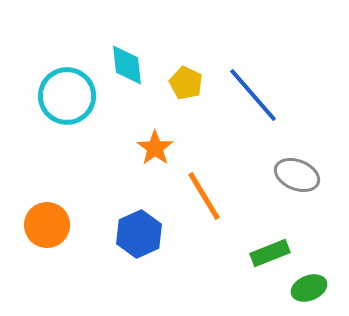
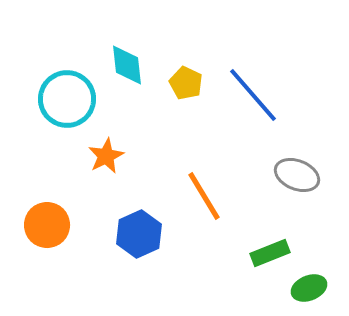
cyan circle: moved 3 px down
orange star: moved 49 px left, 8 px down; rotated 9 degrees clockwise
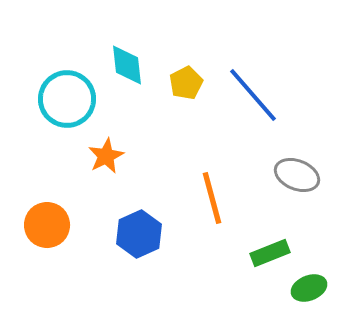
yellow pentagon: rotated 20 degrees clockwise
orange line: moved 8 px right, 2 px down; rotated 16 degrees clockwise
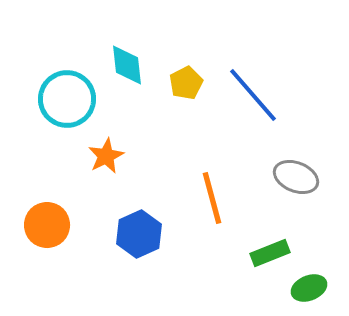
gray ellipse: moved 1 px left, 2 px down
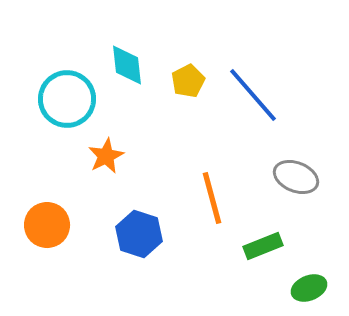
yellow pentagon: moved 2 px right, 2 px up
blue hexagon: rotated 18 degrees counterclockwise
green rectangle: moved 7 px left, 7 px up
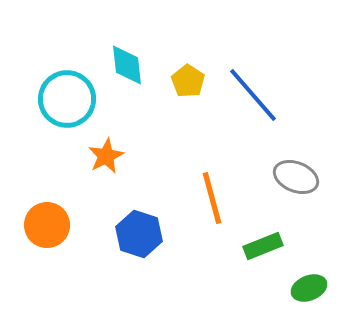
yellow pentagon: rotated 12 degrees counterclockwise
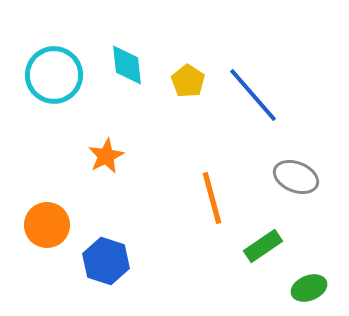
cyan circle: moved 13 px left, 24 px up
blue hexagon: moved 33 px left, 27 px down
green rectangle: rotated 12 degrees counterclockwise
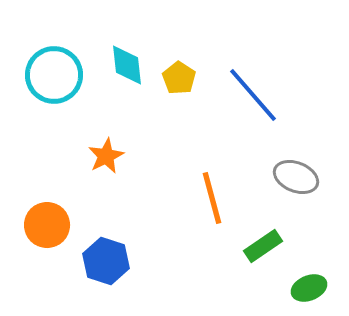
yellow pentagon: moved 9 px left, 3 px up
